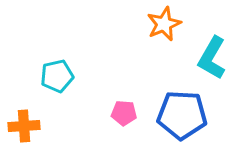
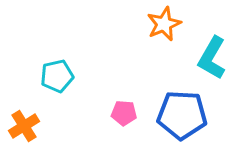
orange cross: rotated 28 degrees counterclockwise
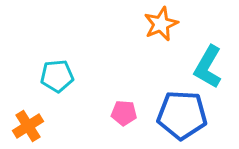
orange star: moved 3 px left
cyan L-shape: moved 4 px left, 9 px down
cyan pentagon: rotated 8 degrees clockwise
orange cross: moved 4 px right
